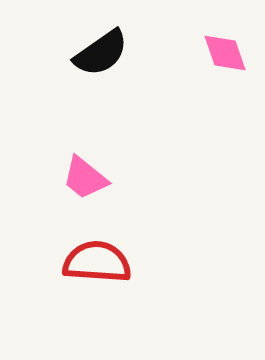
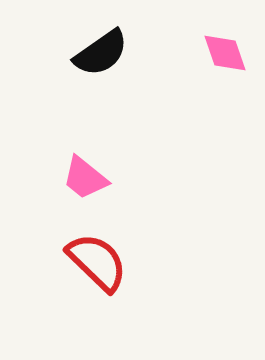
red semicircle: rotated 40 degrees clockwise
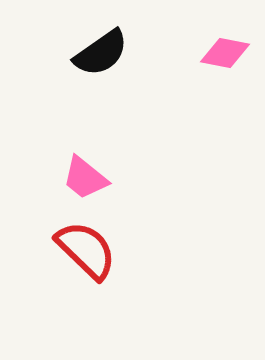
pink diamond: rotated 60 degrees counterclockwise
red semicircle: moved 11 px left, 12 px up
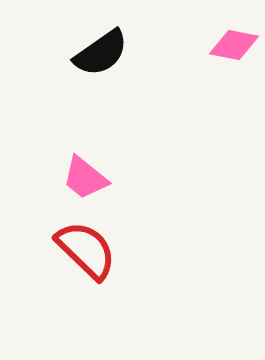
pink diamond: moved 9 px right, 8 px up
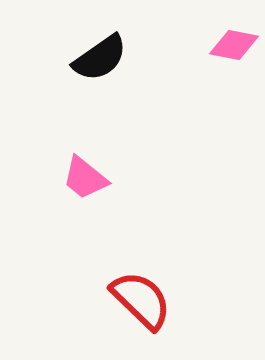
black semicircle: moved 1 px left, 5 px down
red semicircle: moved 55 px right, 50 px down
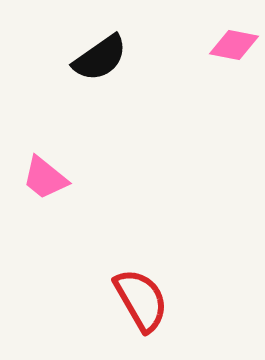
pink trapezoid: moved 40 px left
red semicircle: rotated 16 degrees clockwise
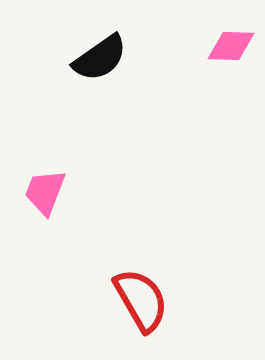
pink diamond: moved 3 px left, 1 px down; rotated 9 degrees counterclockwise
pink trapezoid: moved 14 px down; rotated 72 degrees clockwise
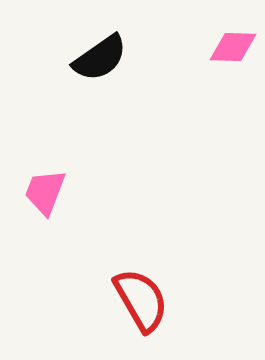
pink diamond: moved 2 px right, 1 px down
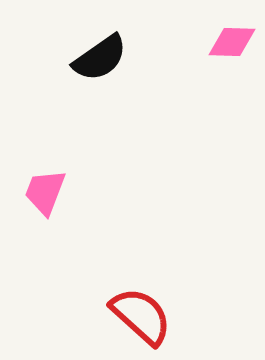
pink diamond: moved 1 px left, 5 px up
red semicircle: moved 16 px down; rotated 18 degrees counterclockwise
